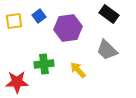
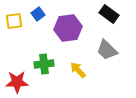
blue square: moved 1 px left, 2 px up
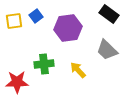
blue square: moved 2 px left, 2 px down
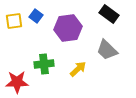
blue square: rotated 16 degrees counterclockwise
yellow arrow: moved 1 px up; rotated 90 degrees clockwise
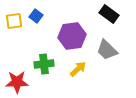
purple hexagon: moved 4 px right, 8 px down
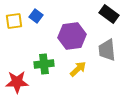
gray trapezoid: rotated 40 degrees clockwise
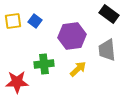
blue square: moved 1 px left, 5 px down
yellow square: moved 1 px left
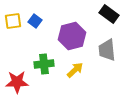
purple hexagon: rotated 8 degrees counterclockwise
yellow arrow: moved 3 px left, 1 px down
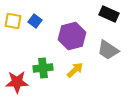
black rectangle: rotated 12 degrees counterclockwise
yellow square: rotated 18 degrees clockwise
gray trapezoid: moved 1 px right; rotated 50 degrees counterclockwise
green cross: moved 1 px left, 4 px down
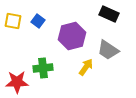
blue square: moved 3 px right
yellow arrow: moved 11 px right, 3 px up; rotated 12 degrees counterclockwise
